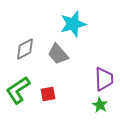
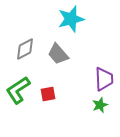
cyan star: moved 2 px left, 5 px up
green star: rotated 21 degrees clockwise
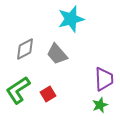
gray trapezoid: moved 1 px left
red square: rotated 21 degrees counterclockwise
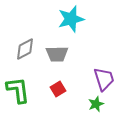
gray trapezoid: rotated 50 degrees counterclockwise
purple trapezoid: rotated 15 degrees counterclockwise
green L-shape: rotated 116 degrees clockwise
red square: moved 10 px right, 5 px up
green star: moved 4 px left, 1 px up
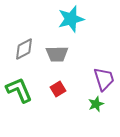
gray diamond: moved 1 px left
green L-shape: moved 1 px right; rotated 16 degrees counterclockwise
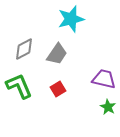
gray trapezoid: rotated 55 degrees counterclockwise
purple trapezoid: rotated 60 degrees counterclockwise
green L-shape: moved 4 px up
green star: moved 12 px right, 3 px down; rotated 21 degrees counterclockwise
